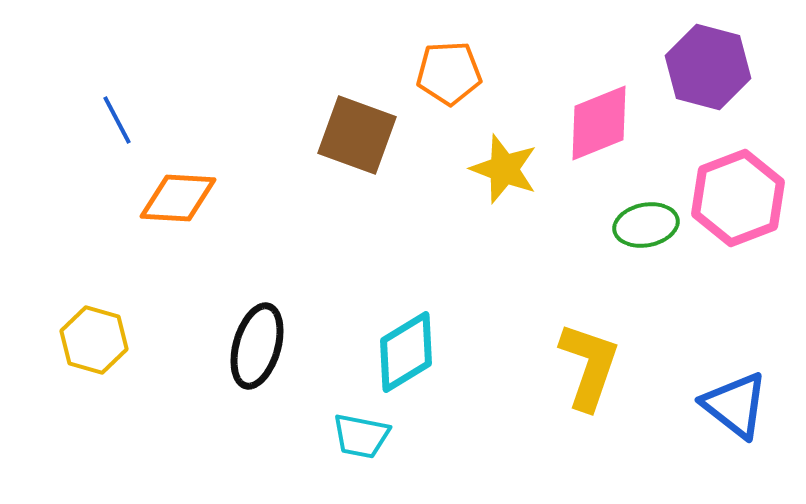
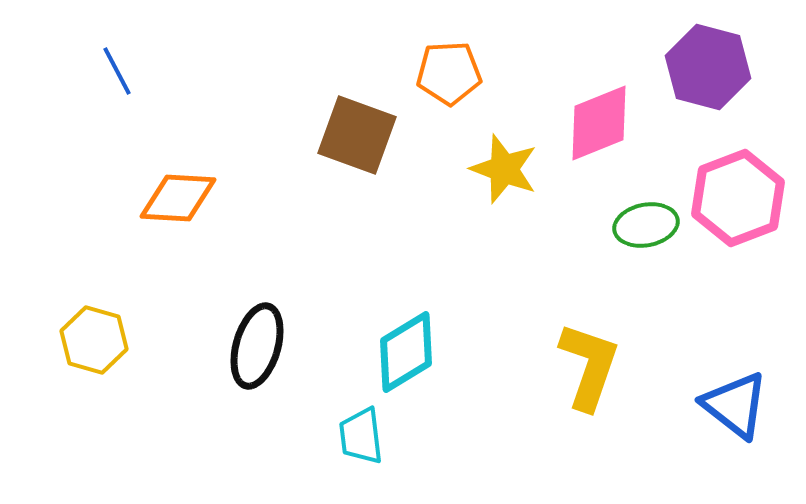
blue line: moved 49 px up
cyan trapezoid: rotated 72 degrees clockwise
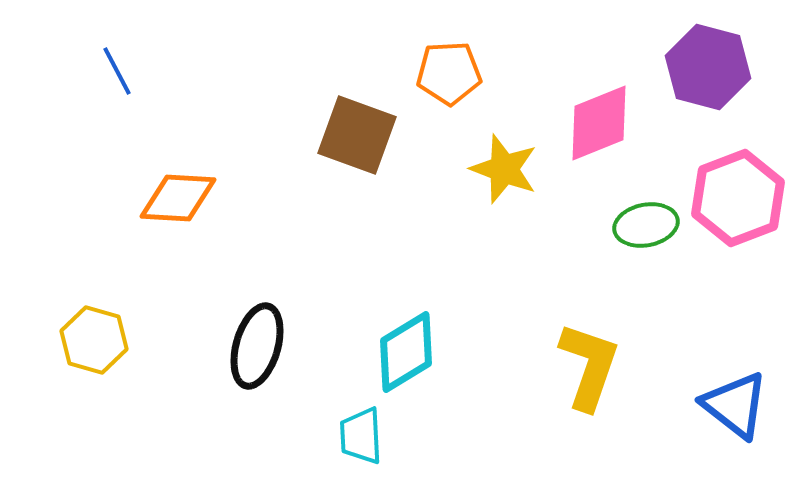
cyan trapezoid: rotated 4 degrees clockwise
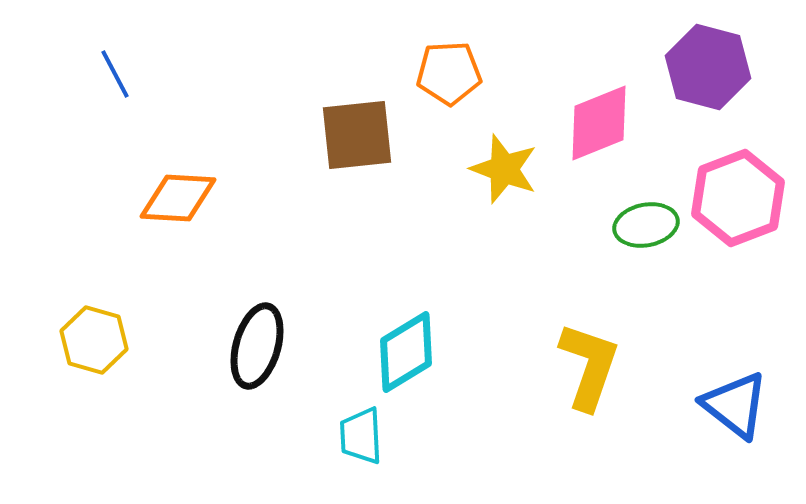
blue line: moved 2 px left, 3 px down
brown square: rotated 26 degrees counterclockwise
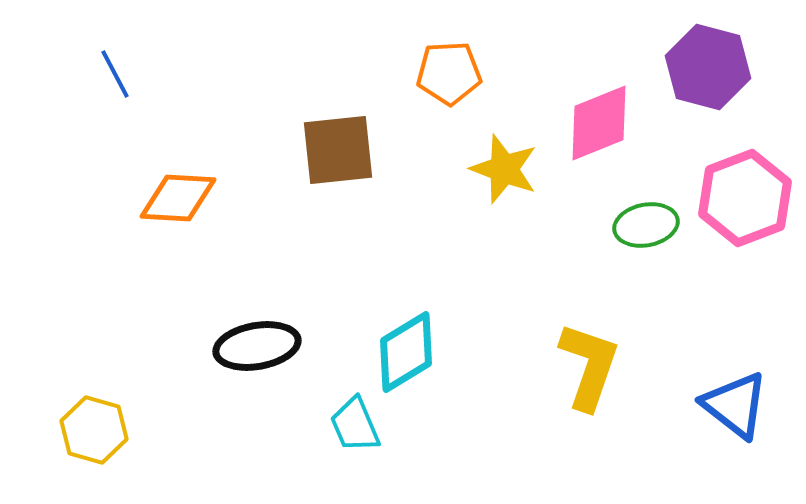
brown square: moved 19 px left, 15 px down
pink hexagon: moved 7 px right
yellow hexagon: moved 90 px down
black ellipse: rotated 64 degrees clockwise
cyan trapezoid: moved 6 px left, 11 px up; rotated 20 degrees counterclockwise
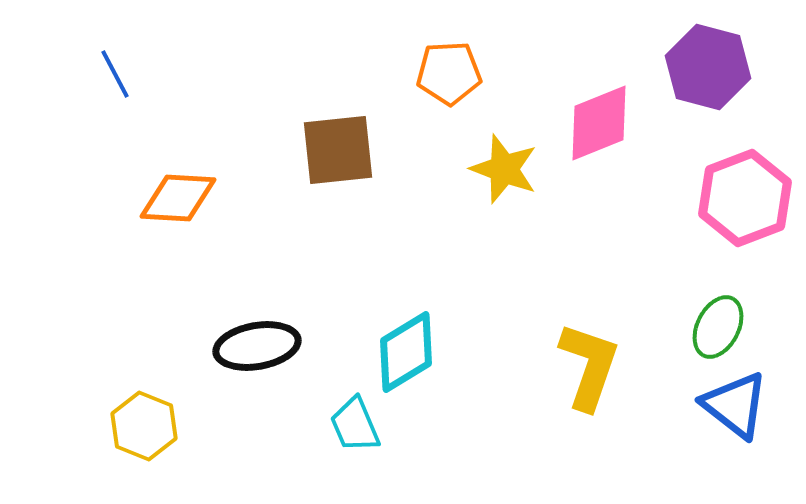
green ellipse: moved 72 px right, 102 px down; rotated 52 degrees counterclockwise
yellow hexagon: moved 50 px right, 4 px up; rotated 6 degrees clockwise
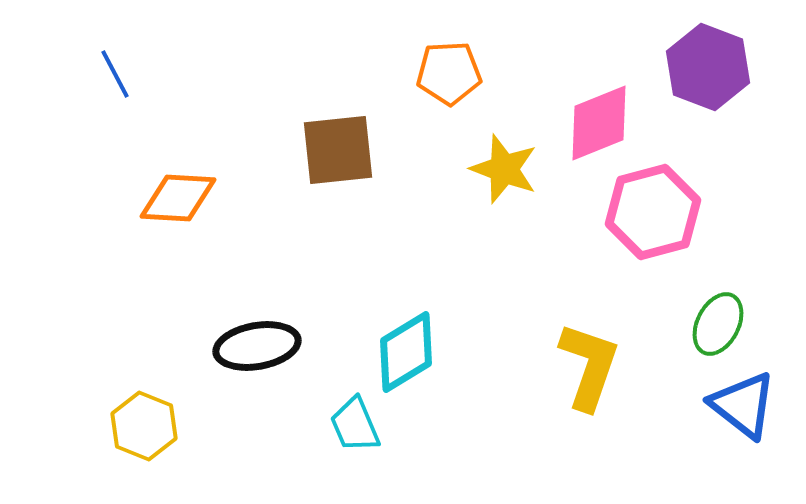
purple hexagon: rotated 6 degrees clockwise
pink hexagon: moved 92 px left, 14 px down; rotated 6 degrees clockwise
green ellipse: moved 3 px up
blue triangle: moved 8 px right
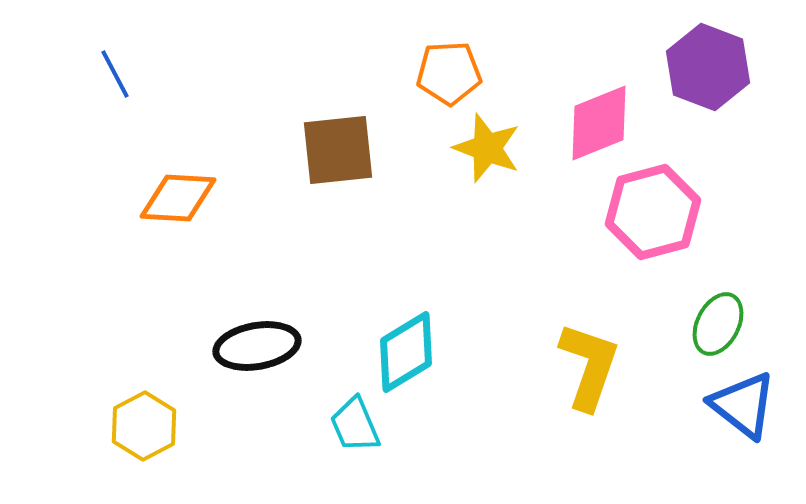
yellow star: moved 17 px left, 21 px up
yellow hexagon: rotated 10 degrees clockwise
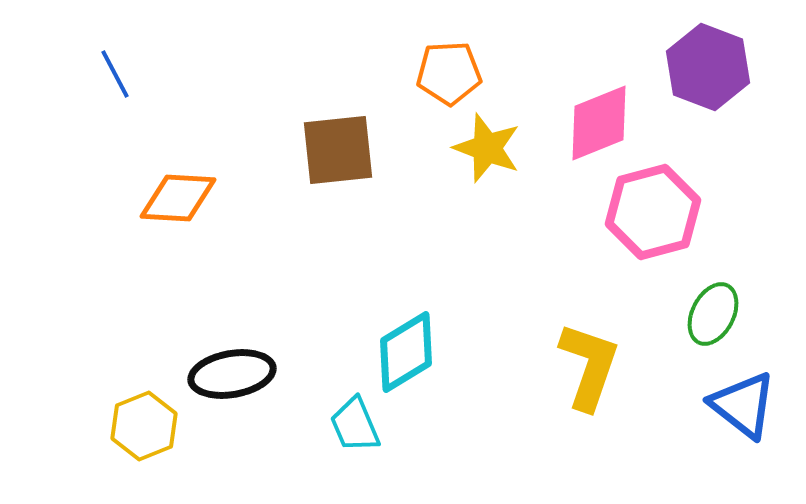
green ellipse: moved 5 px left, 10 px up
black ellipse: moved 25 px left, 28 px down
yellow hexagon: rotated 6 degrees clockwise
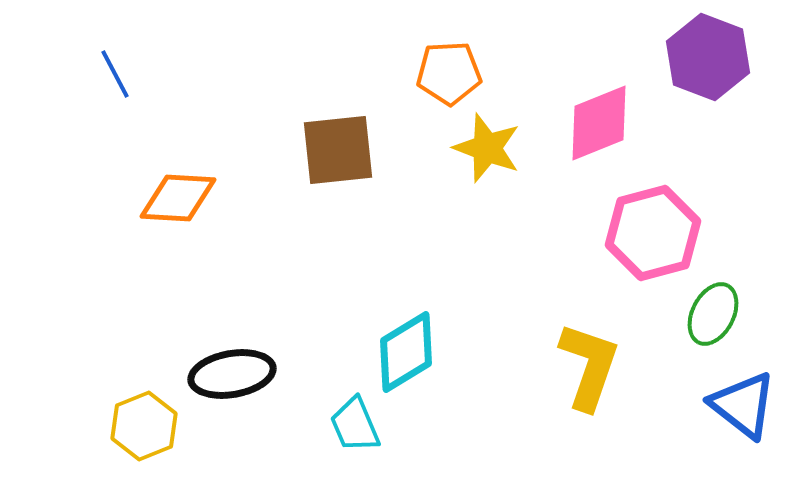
purple hexagon: moved 10 px up
pink hexagon: moved 21 px down
